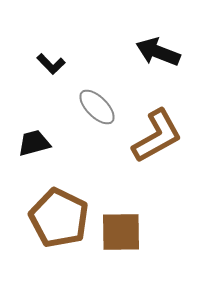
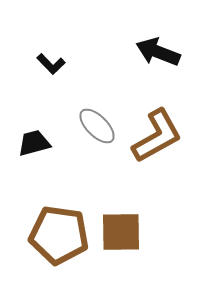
gray ellipse: moved 19 px down
brown pentagon: moved 17 px down; rotated 18 degrees counterclockwise
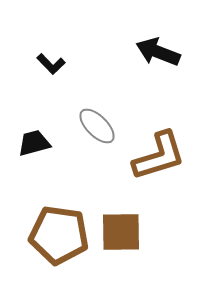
brown L-shape: moved 2 px right, 20 px down; rotated 12 degrees clockwise
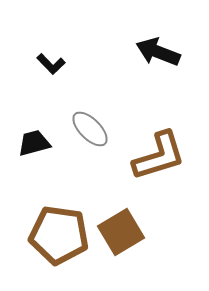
gray ellipse: moved 7 px left, 3 px down
brown square: rotated 30 degrees counterclockwise
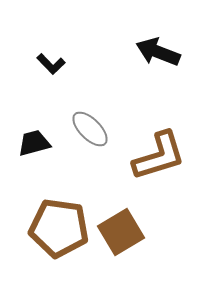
brown pentagon: moved 7 px up
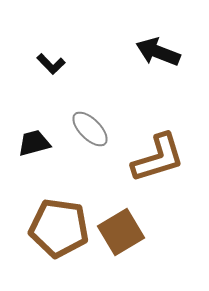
brown L-shape: moved 1 px left, 2 px down
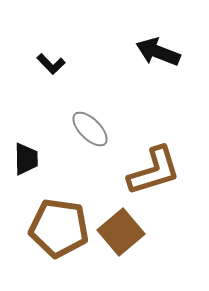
black trapezoid: moved 8 px left, 16 px down; rotated 104 degrees clockwise
brown L-shape: moved 4 px left, 13 px down
brown square: rotated 9 degrees counterclockwise
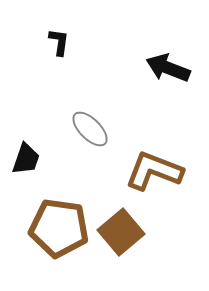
black arrow: moved 10 px right, 16 px down
black L-shape: moved 8 px right, 22 px up; rotated 128 degrees counterclockwise
black trapezoid: rotated 20 degrees clockwise
brown L-shape: rotated 142 degrees counterclockwise
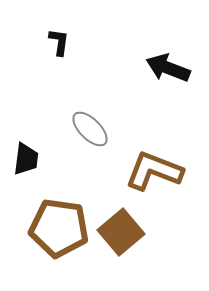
black trapezoid: rotated 12 degrees counterclockwise
